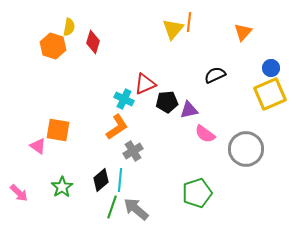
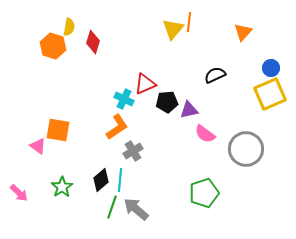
green pentagon: moved 7 px right
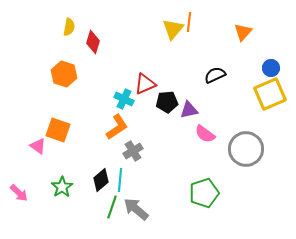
orange hexagon: moved 11 px right, 28 px down
orange square: rotated 10 degrees clockwise
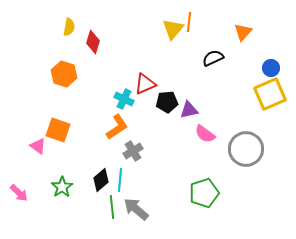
black semicircle: moved 2 px left, 17 px up
green line: rotated 25 degrees counterclockwise
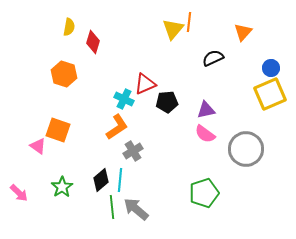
purple triangle: moved 17 px right
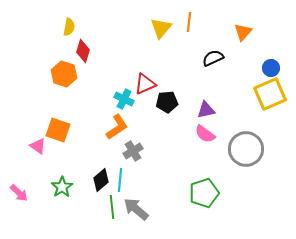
yellow triangle: moved 12 px left, 1 px up
red diamond: moved 10 px left, 9 px down
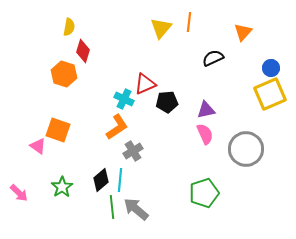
pink semicircle: rotated 150 degrees counterclockwise
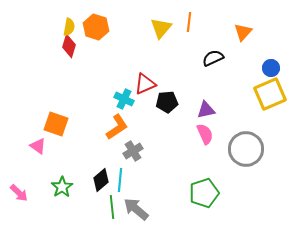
red diamond: moved 14 px left, 5 px up
orange hexagon: moved 32 px right, 47 px up
orange square: moved 2 px left, 6 px up
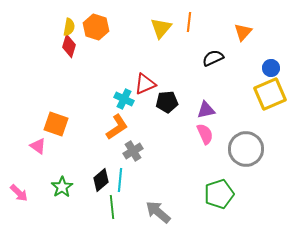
green pentagon: moved 15 px right, 1 px down
gray arrow: moved 22 px right, 3 px down
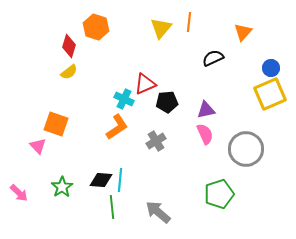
yellow semicircle: moved 45 px down; rotated 42 degrees clockwise
pink triangle: rotated 12 degrees clockwise
gray cross: moved 23 px right, 10 px up
black diamond: rotated 45 degrees clockwise
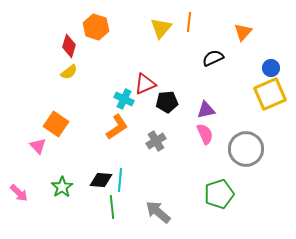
orange square: rotated 15 degrees clockwise
